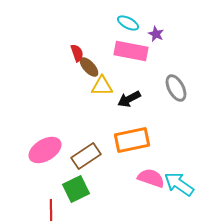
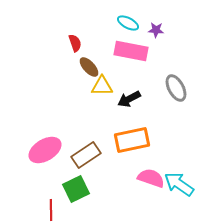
purple star: moved 4 px up; rotated 21 degrees counterclockwise
red semicircle: moved 2 px left, 10 px up
brown rectangle: moved 1 px up
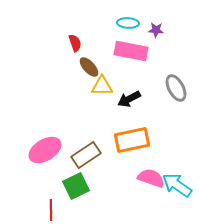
cyan ellipse: rotated 25 degrees counterclockwise
cyan arrow: moved 2 px left, 1 px down
green square: moved 3 px up
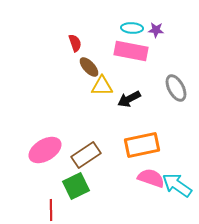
cyan ellipse: moved 4 px right, 5 px down
orange rectangle: moved 10 px right, 5 px down
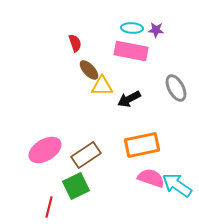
brown ellipse: moved 3 px down
red line: moved 2 px left, 3 px up; rotated 15 degrees clockwise
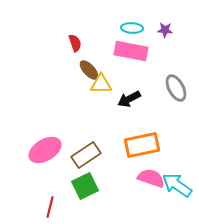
purple star: moved 9 px right
yellow triangle: moved 1 px left, 2 px up
green square: moved 9 px right
red line: moved 1 px right
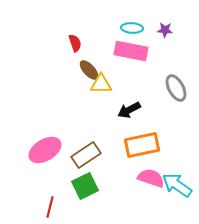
black arrow: moved 11 px down
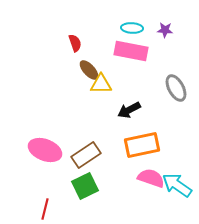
pink ellipse: rotated 52 degrees clockwise
red line: moved 5 px left, 2 px down
